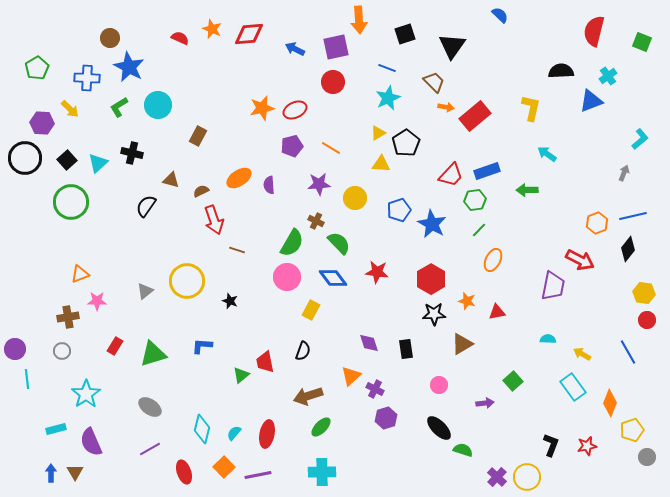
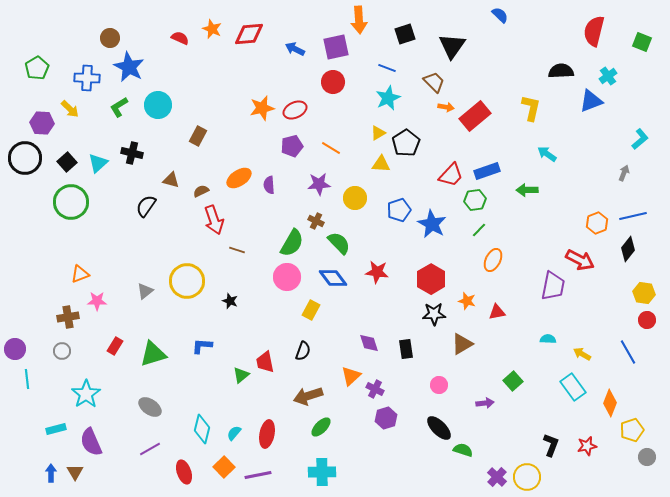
black square at (67, 160): moved 2 px down
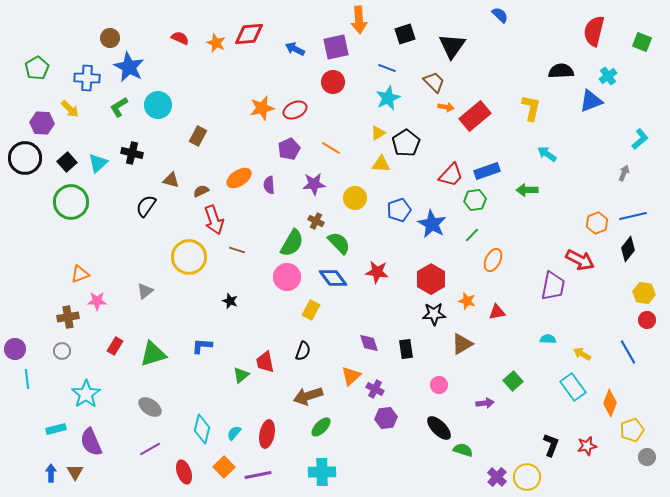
orange star at (212, 29): moved 4 px right, 14 px down
purple pentagon at (292, 146): moved 3 px left, 3 px down; rotated 10 degrees counterclockwise
purple star at (319, 184): moved 5 px left
green line at (479, 230): moved 7 px left, 5 px down
yellow circle at (187, 281): moved 2 px right, 24 px up
purple hexagon at (386, 418): rotated 10 degrees clockwise
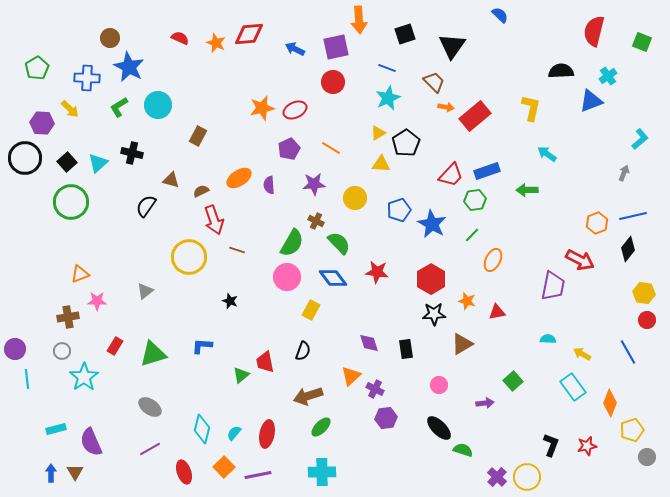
cyan star at (86, 394): moved 2 px left, 17 px up
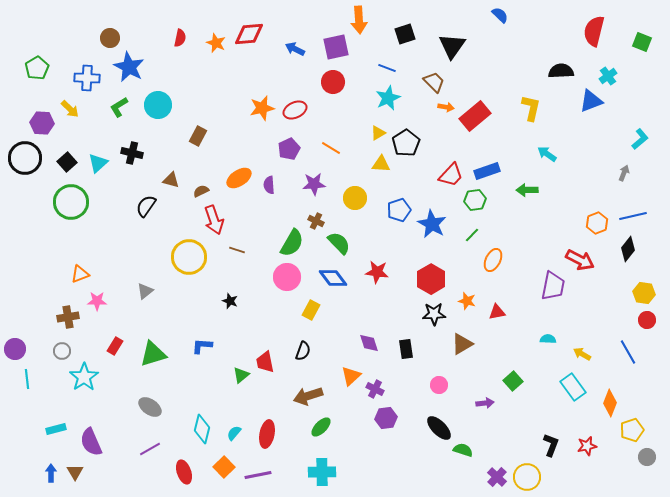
red semicircle at (180, 38): rotated 78 degrees clockwise
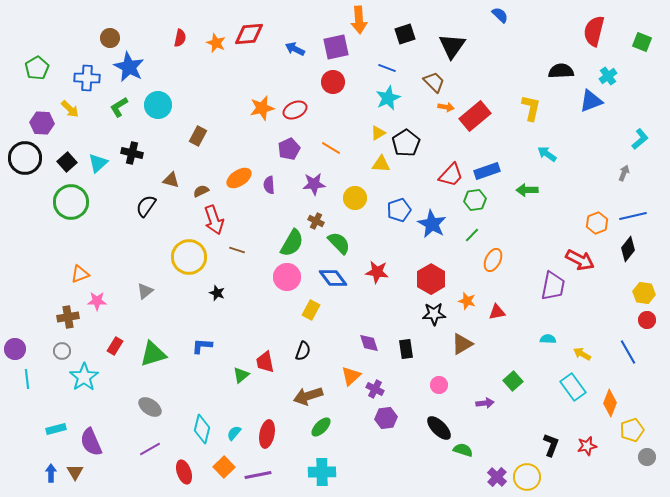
black star at (230, 301): moved 13 px left, 8 px up
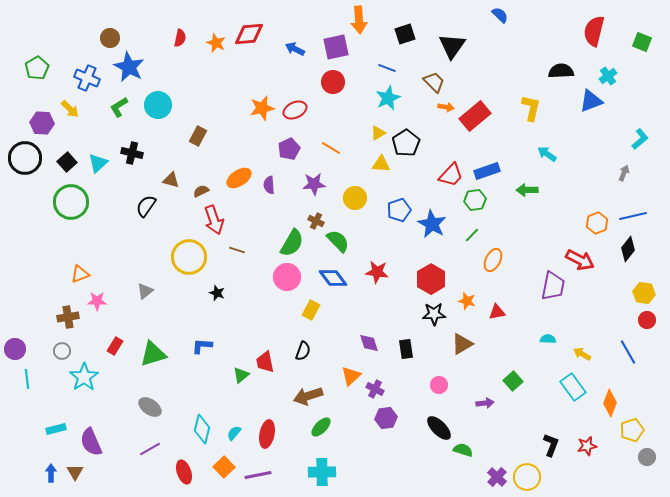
blue cross at (87, 78): rotated 20 degrees clockwise
green semicircle at (339, 243): moved 1 px left, 2 px up
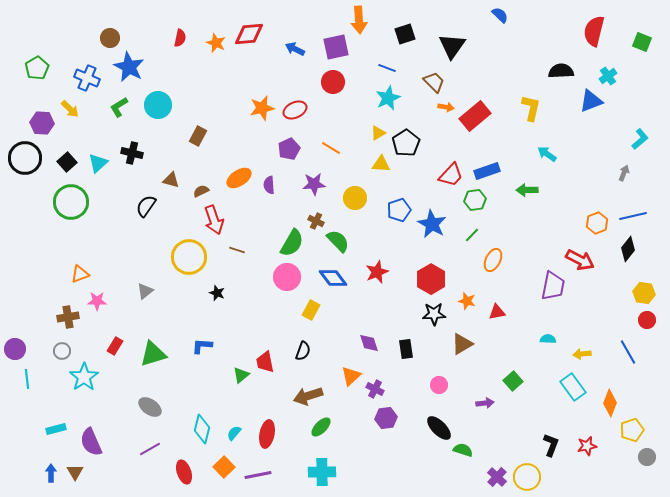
red star at (377, 272): rotated 30 degrees counterclockwise
yellow arrow at (582, 354): rotated 36 degrees counterclockwise
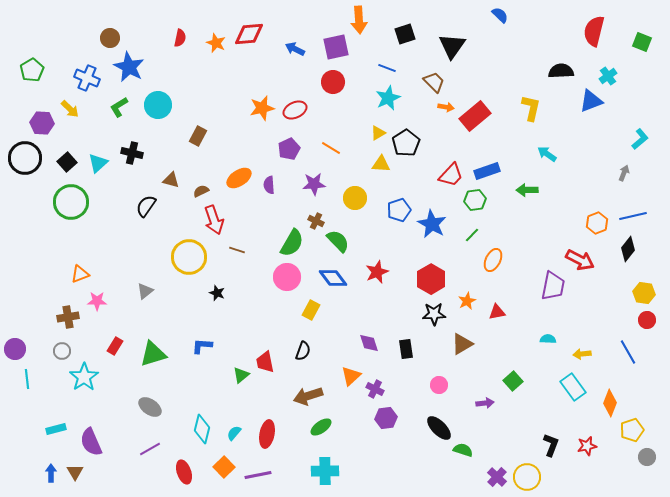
green pentagon at (37, 68): moved 5 px left, 2 px down
orange star at (467, 301): rotated 30 degrees clockwise
green ellipse at (321, 427): rotated 10 degrees clockwise
cyan cross at (322, 472): moved 3 px right, 1 px up
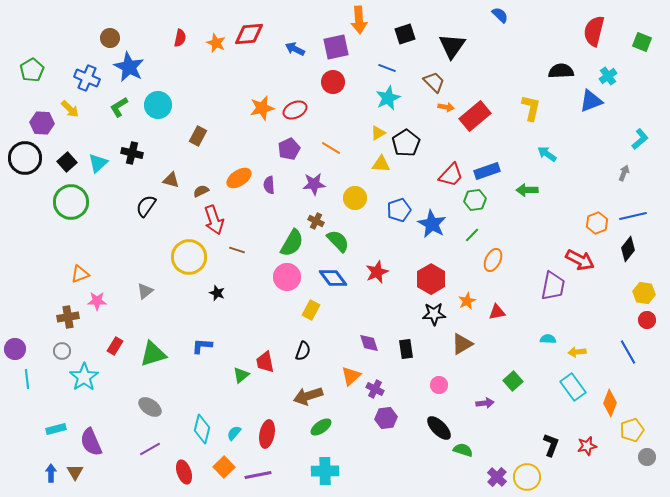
yellow arrow at (582, 354): moved 5 px left, 2 px up
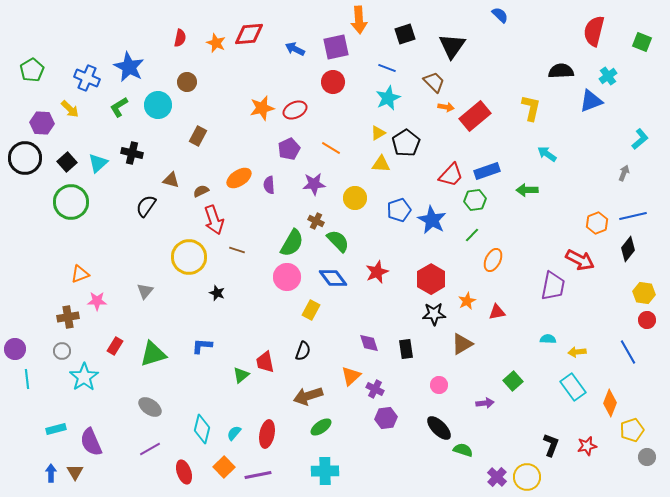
brown circle at (110, 38): moved 77 px right, 44 px down
blue star at (432, 224): moved 4 px up
gray triangle at (145, 291): rotated 12 degrees counterclockwise
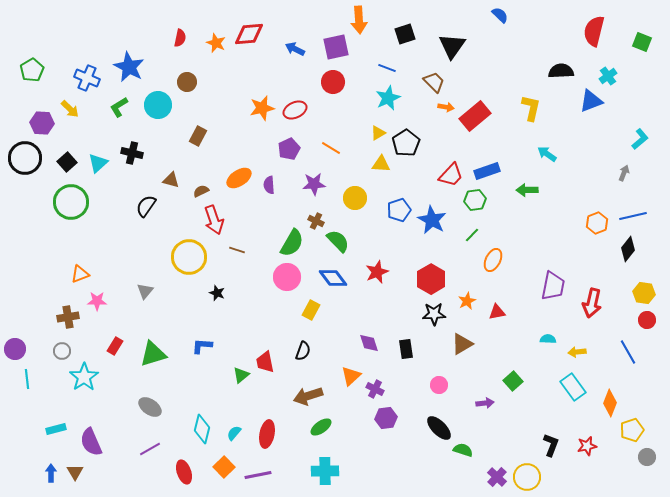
red arrow at (580, 260): moved 12 px right, 43 px down; rotated 76 degrees clockwise
